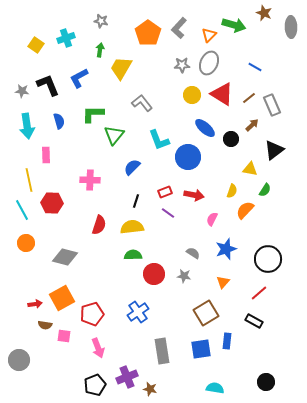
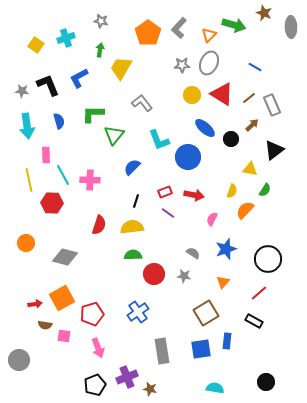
cyan line at (22, 210): moved 41 px right, 35 px up
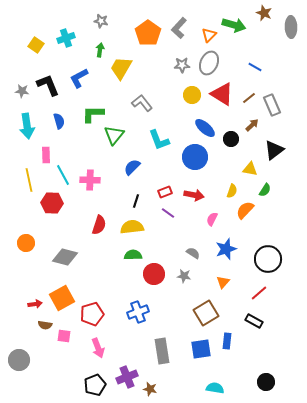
blue circle at (188, 157): moved 7 px right
blue cross at (138, 312): rotated 15 degrees clockwise
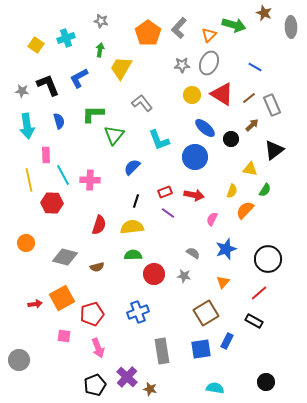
brown semicircle at (45, 325): moved 52 px right, 58 px up; rotated 24 degrees counterclockwise
blue rectangle at (227, 341): rotated 21 degrees clockwise
purple cross at (127, 377): rotated 25 degrees counterclockwise
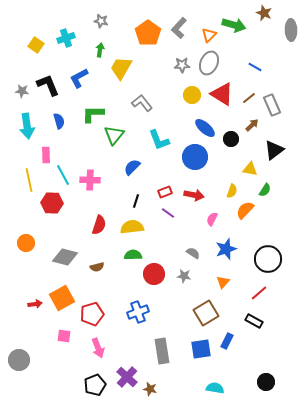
gray ellipse at (291, 27): moved 3 px down
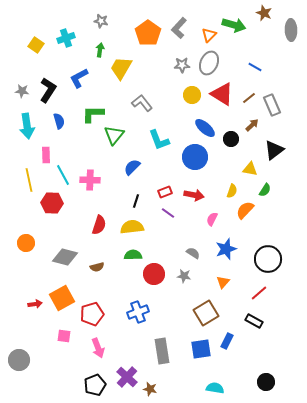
black L-shape at (48, 85): moved 5 px down; rotated 55 degrees clockwise
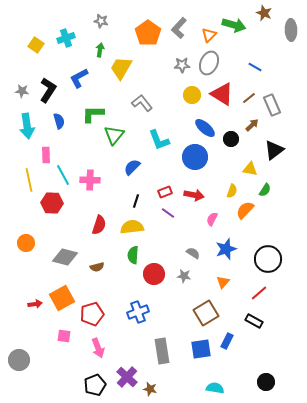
green semicircle at (133, 255): rotated 84 degrees counterclockwise
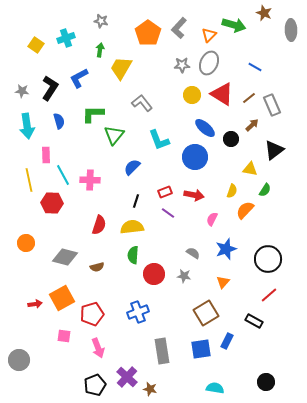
black L-shape at (48, 90): moved 2 px right, 2 px up
red line at (259, 293): moved 10 px right, 2 px down
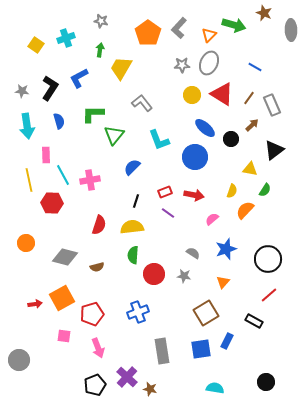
brown line at (249, 98): rotated 16 degrees counterclockwise
pink cross at (90, 180): rotated 12 degrees counterclockwise
pink semicircle at (212, 219): rotated 24 degrees clockwise
